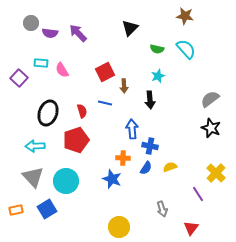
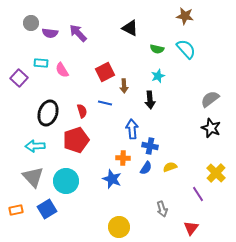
black triangle: rotated 48 degrees counterclockwise
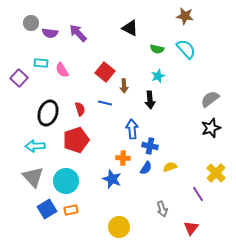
red square: rotated 24 degrees counterclockwise
red semicircle: moved 2 px left, 2 px up
black star: rotated 30 degrees clockwise
orange rectangle: moved 55 px right
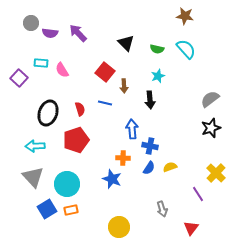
black triangle: moved 4 px left, 15 px down; rotated 18 degrees clockwise
blue semicircle: moved 3 px right
cyan circle: moved 1 px right, 3 px down
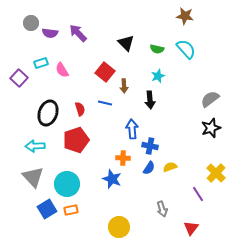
cyan rectangle: rotated 24 degrees counterclockwise
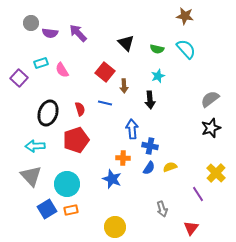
gray triangle: moved 2 px left, 1 px up
yellow circle: moved 4 px left
